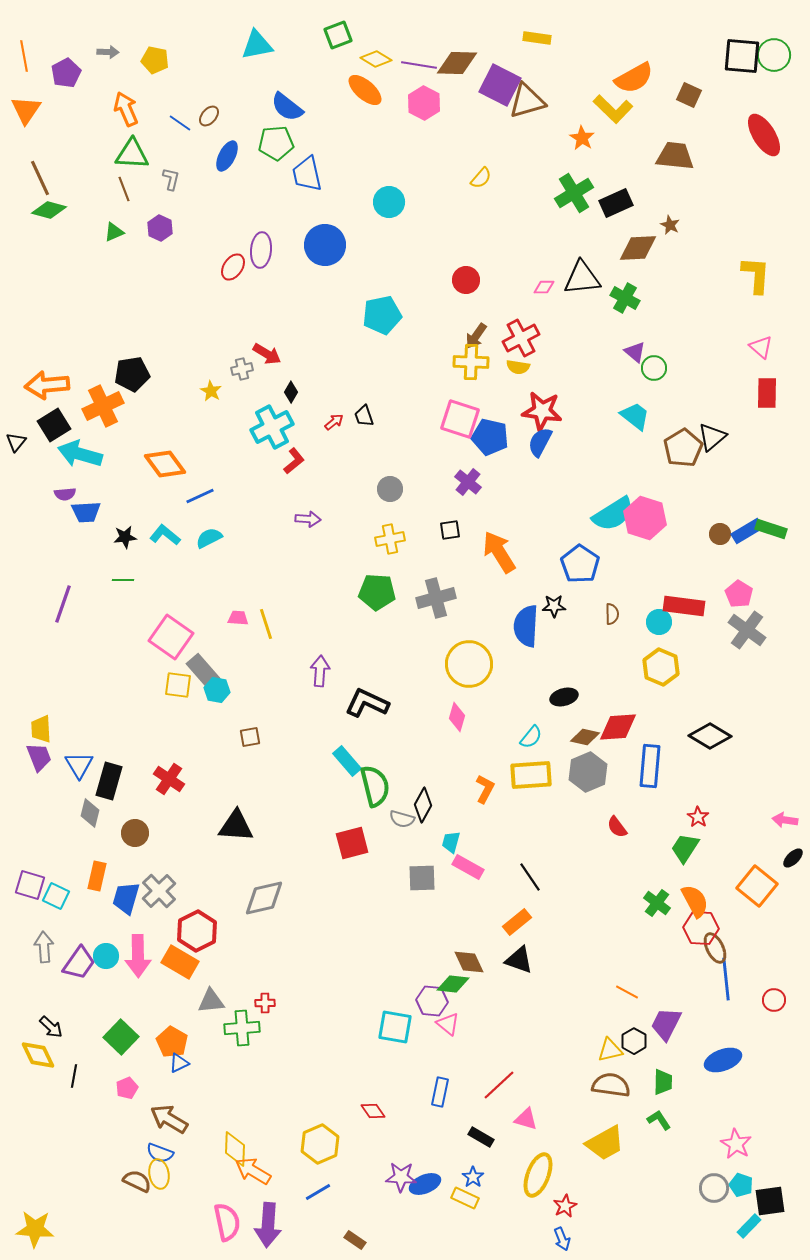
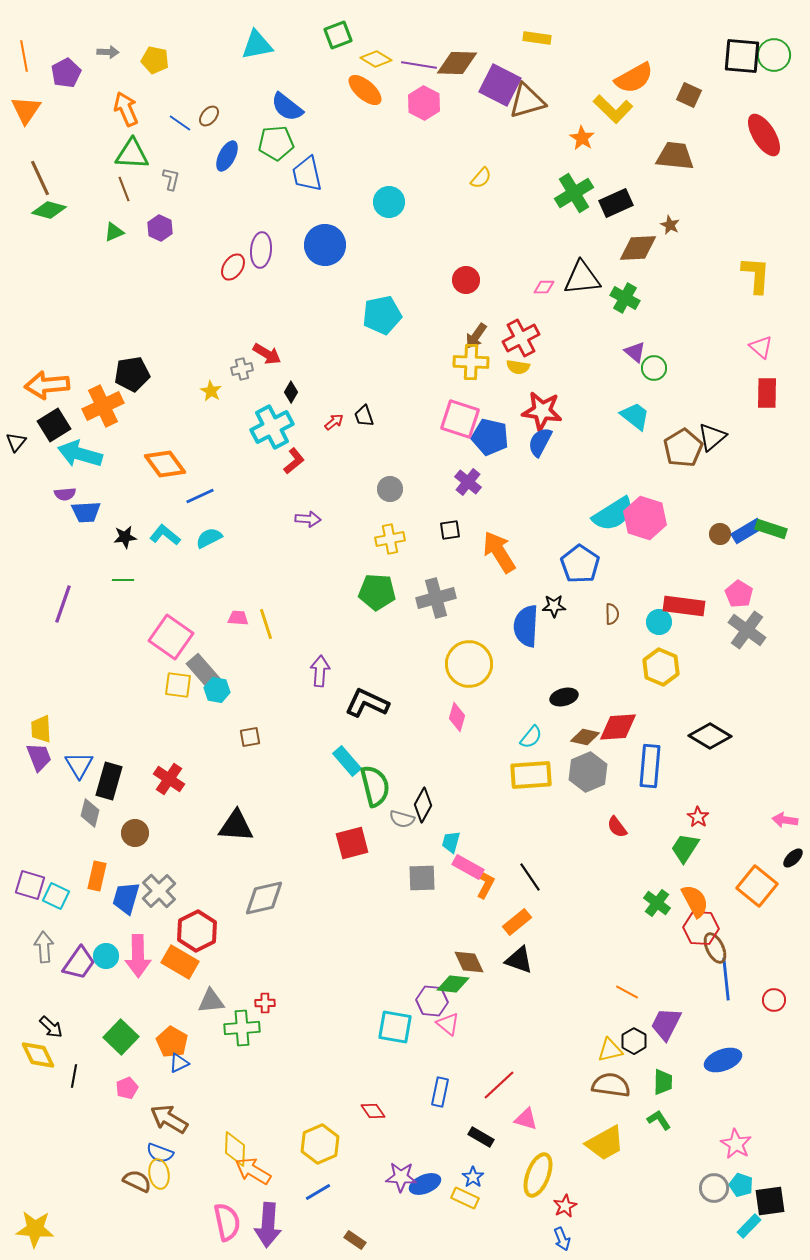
orange L-shape at (485, 789): moved 95 px down
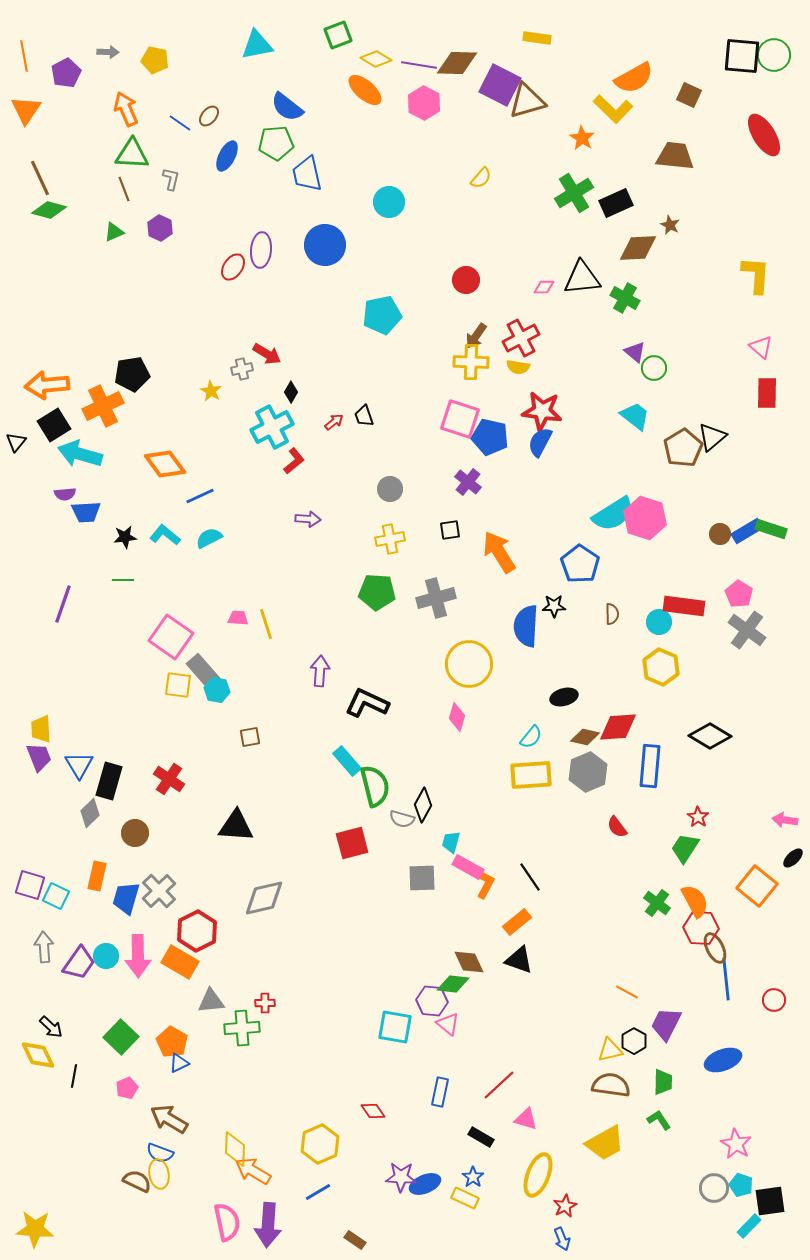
gray diamond at (90, 813): rotated 32 degrees clockwise
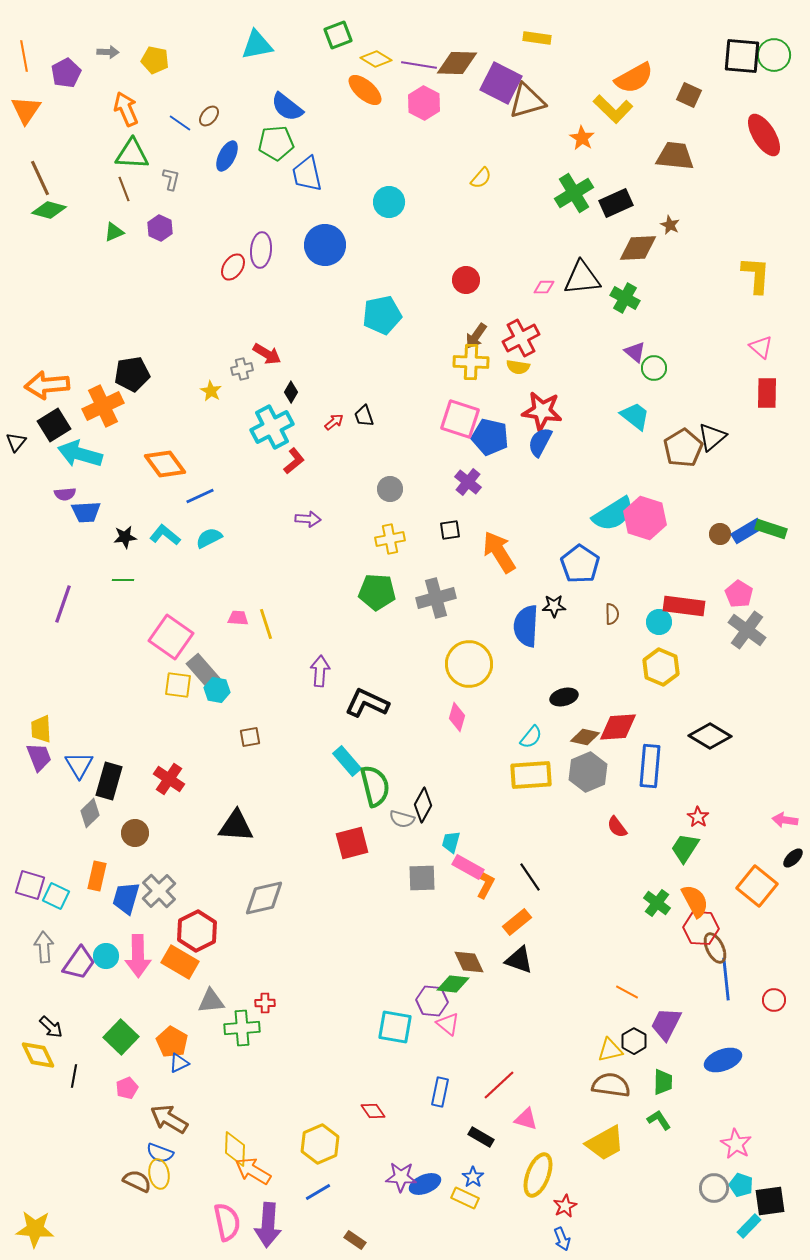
purple square at (500, 85): moved 1 px right, 2 px up
